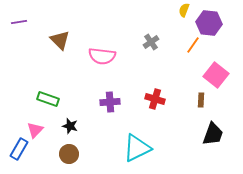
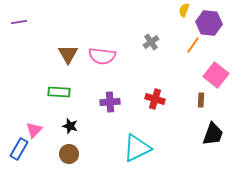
brown triangle: moved 8 px right, 14 px down; rotated 15 degrees clockwise
green rectangle: moved 11 px right, 7 px up; rotated 15 degrees counterclockwise
pink triangle: moved 1 px left
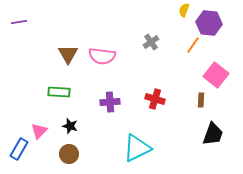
pink triangle: moved 5 px right, 1 px down
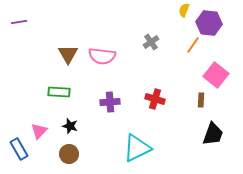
blue rectangle: rotated 60 degrees counterclockwise
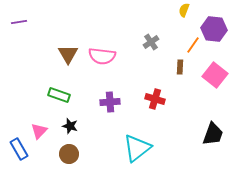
purple hexagon: moved 5 px right, 6 px down
pink square: moved 1 px left
green rectangle: moved 3 px down; rotated 15 degrees clockwise
brown rectangle: moved 21 px left, 33 px up
cyan triangle: rotated 12 degrees counterclockwise
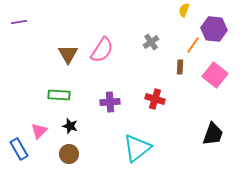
pink semicircle: moved 6 px up; rotated 64 degrees counterclockwise
green rectangle: rotated 15 degrees counterclockwise
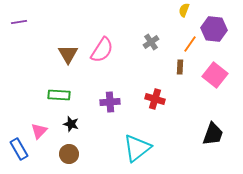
orange line: moved 3 px left, 1 px up
black star: moved 1 px right, 2 px up
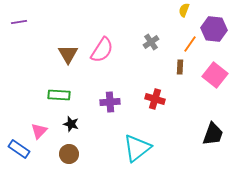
blue rectangle: rotated 25 degrees counterclockwise
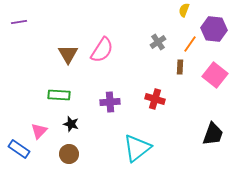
gray cross: moved 7 px right
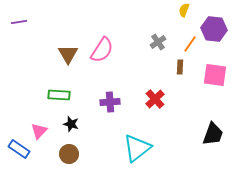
pink square: rotated 30 degrees counterclockwise
red cross: rotated 30 degrees clockwise
